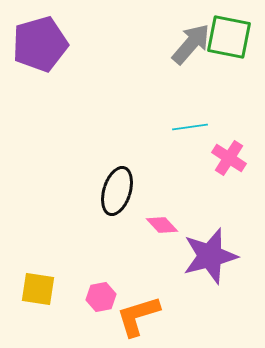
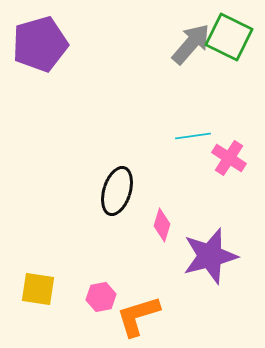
green square: rotated 15 degrees clockwise
cyan line: moved 3 px right, 9 px down
pink diamond: rotated 60 degrees clockwise
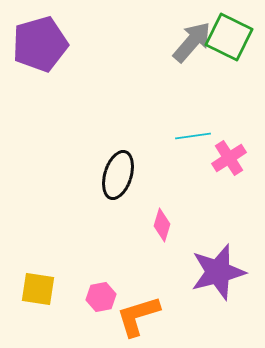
gray arrow: moved 1 px right, 2 px up
pink cross: rotated 24 degrees clockwise
black ellipse: moved 1 px right, 16 px up
purple star: moved 8 px right, 16 px down
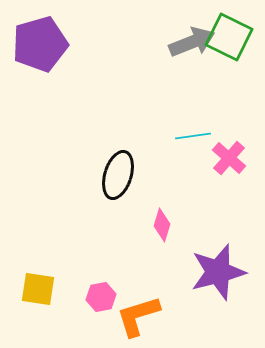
gray arrow: rotated 27 degrees clockwise
pink cross: rotated 16 degrees counterclockwise
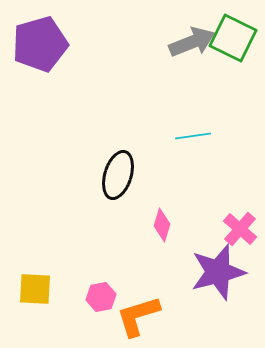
green square: moved 4 px right, 1 px down
pink cross: moved 11 px right, 71 px down
yellow square: moved 3 px left; rotated 6 degrees counterclockwise
